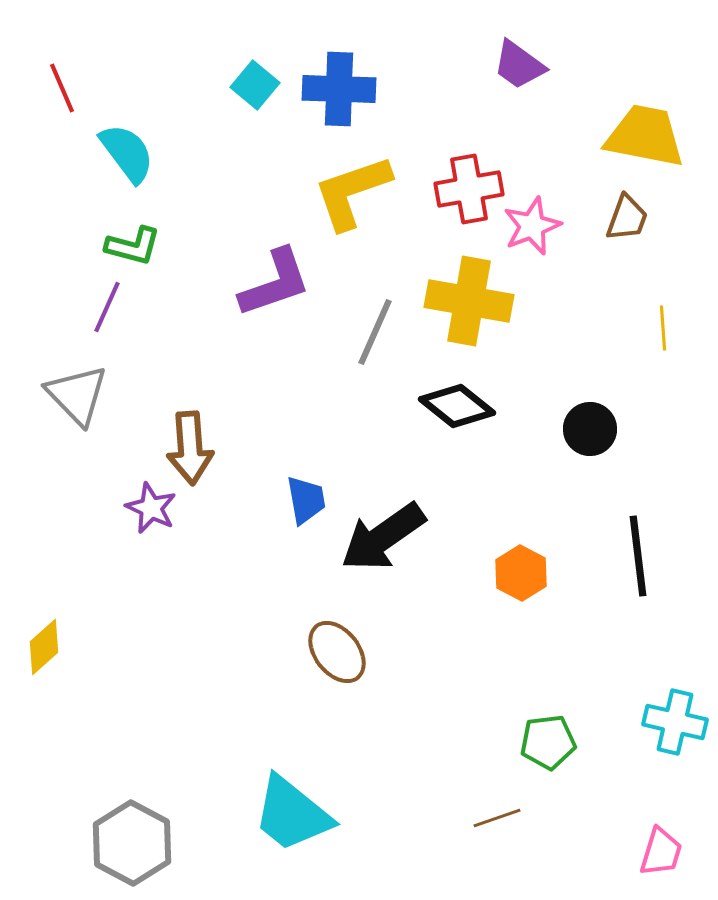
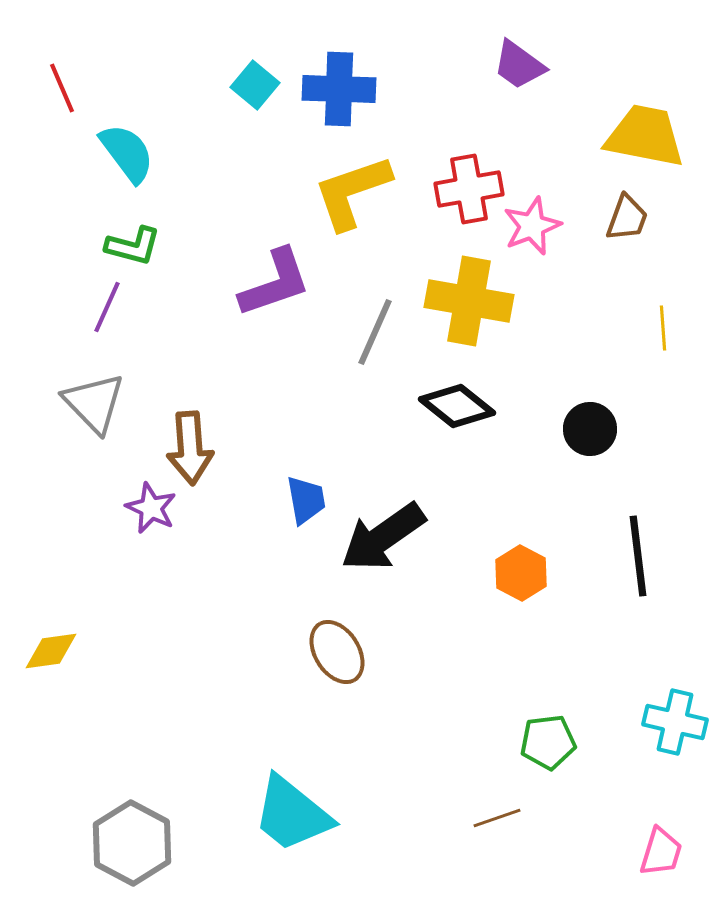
gray triangle: moved 17 px right, 8 px down
yellow diamond: moved 7 px right, 4 px down; rotated 34 degrees clockwise
brown ellipse: rotated 6 degrees clockwise
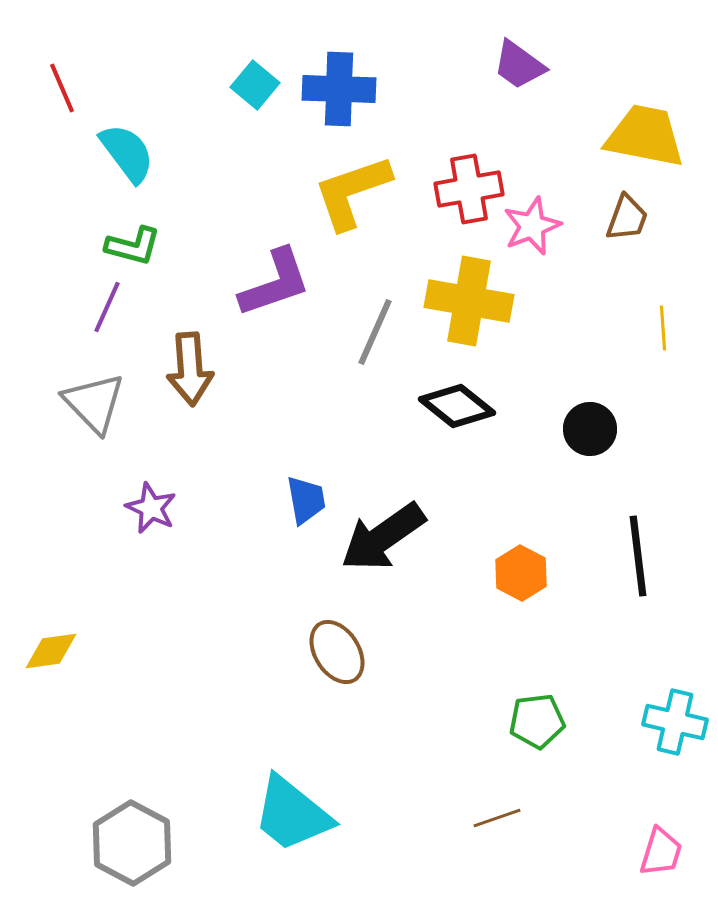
brown arrow: moved 79 px up
green pentagon: moved 11 px left, 21 px up
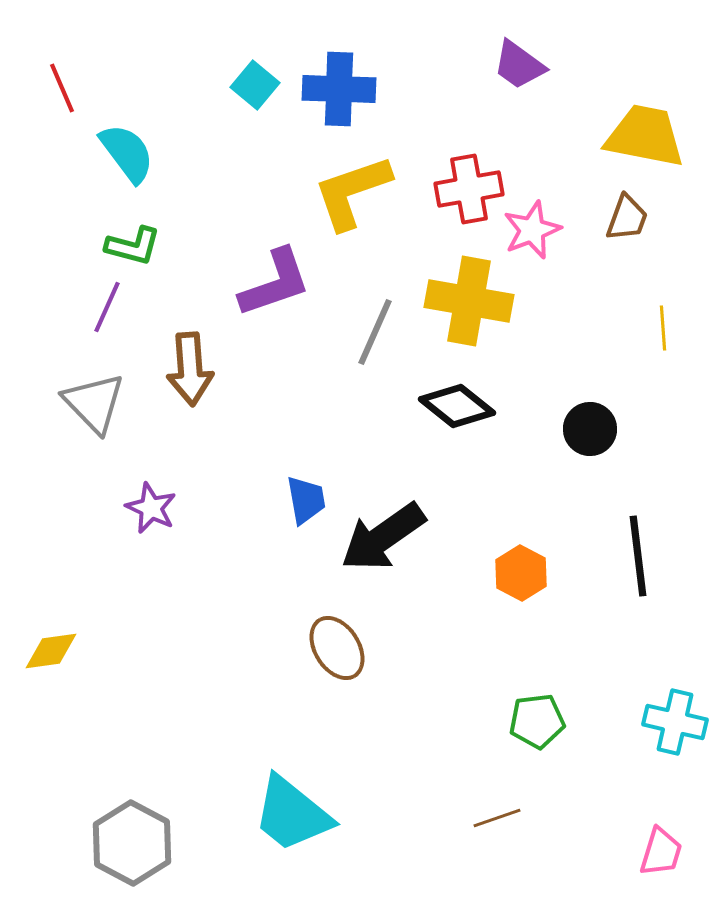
pink star: moved 4 px down
brown ellipse: moved 4 px up
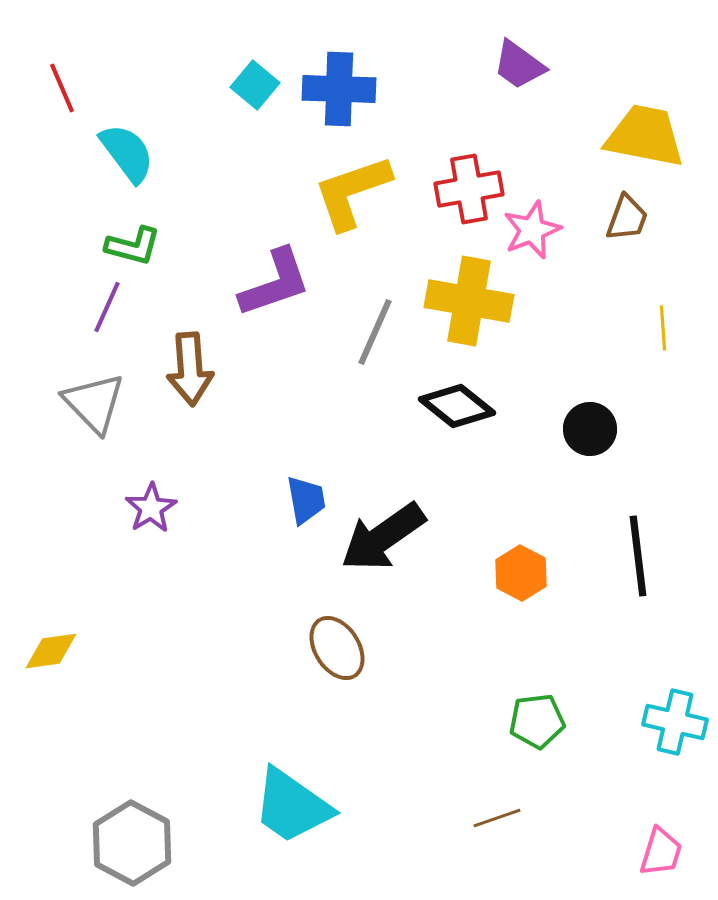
purple star: rotated 15 degrees clockwise
cyan trapezoid: moved 8 px up; rotated 4 degrees counterclockwise
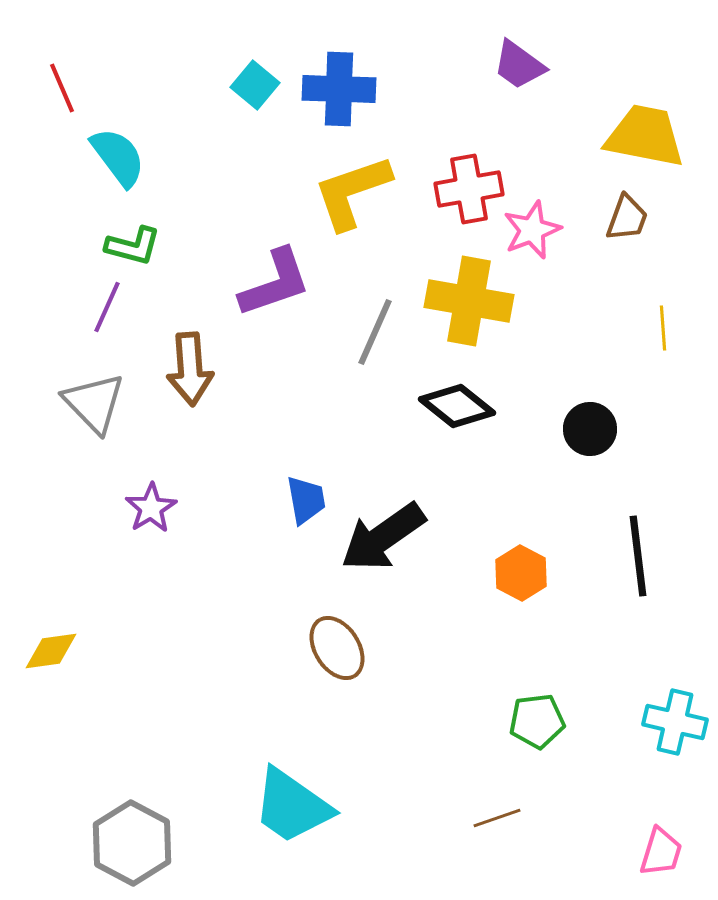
cyan semicircle: moved 9 px left, 4 px down
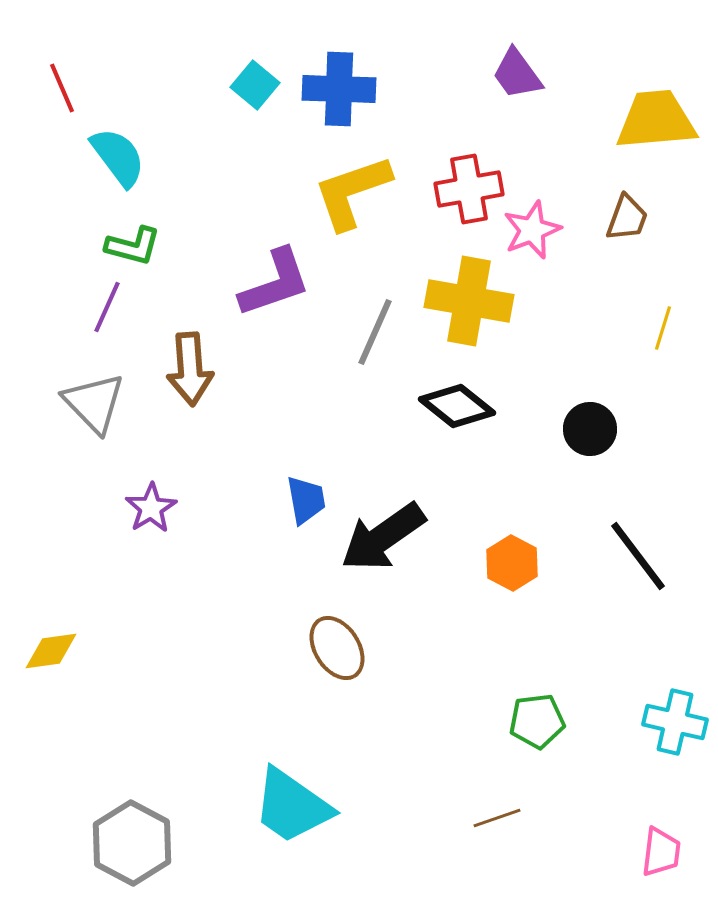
purple trapezoid: moved 2 px left, 9 px down; rotated 18 degrees clockwise
yellow trapezoid: moved 11 px right, 16 px up; rotated 16 degrees counterclockwise
yellow line: rotated 21 degrees clockwise
black line: rotated 30 degrees counterclockwise
orange hexagon: moved 9 px left, 10 px up
pink trapezoid: rotated 10 degrees counterclockwise
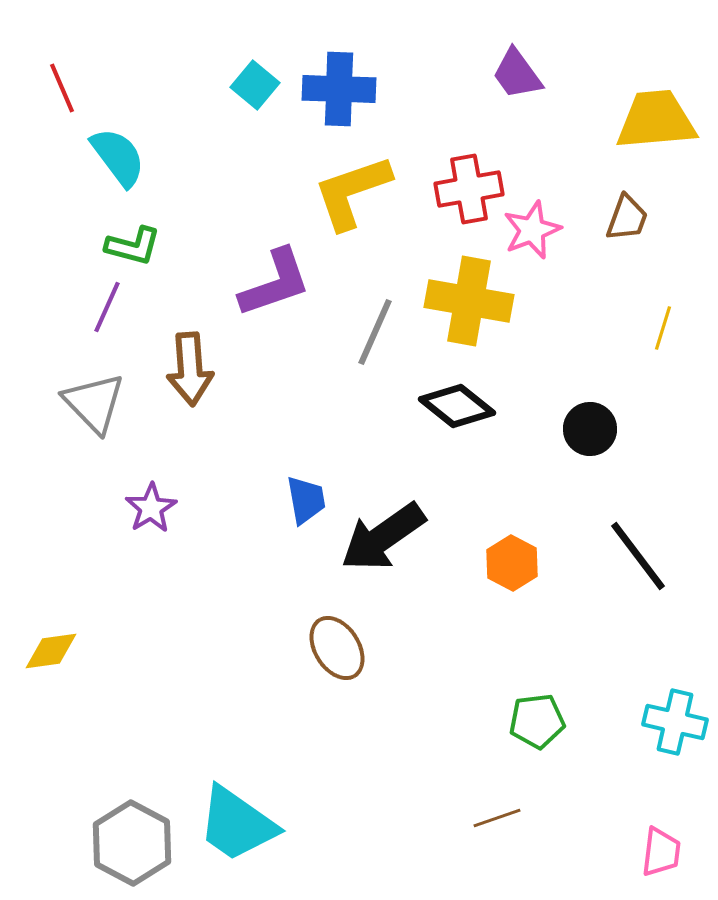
cyan trapezoid: moved 55 px left, 18 px down
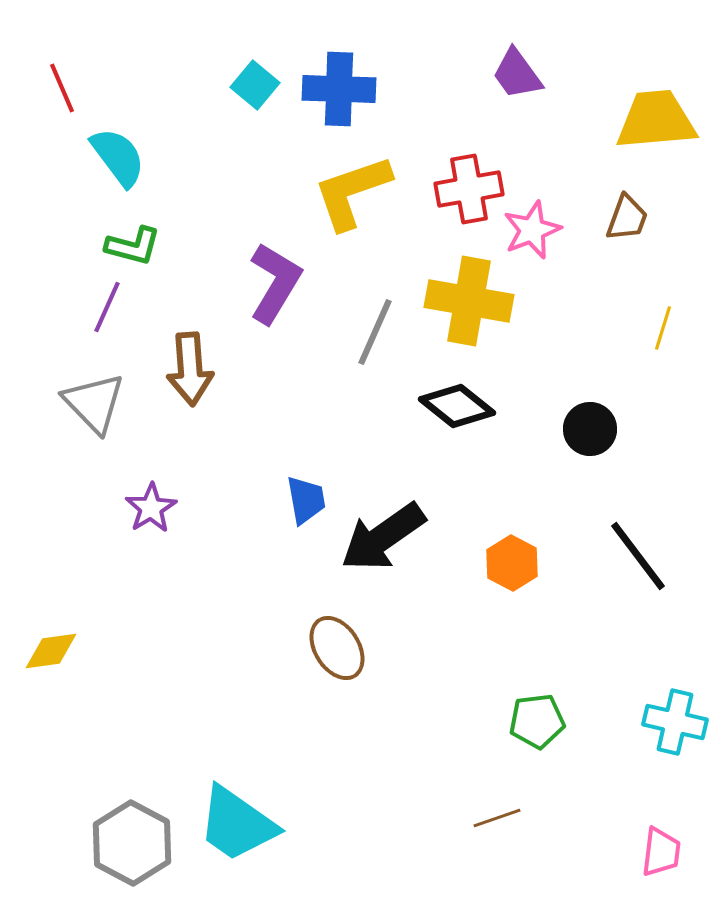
purple L-shape: rotated 40 degrees counterclockwise
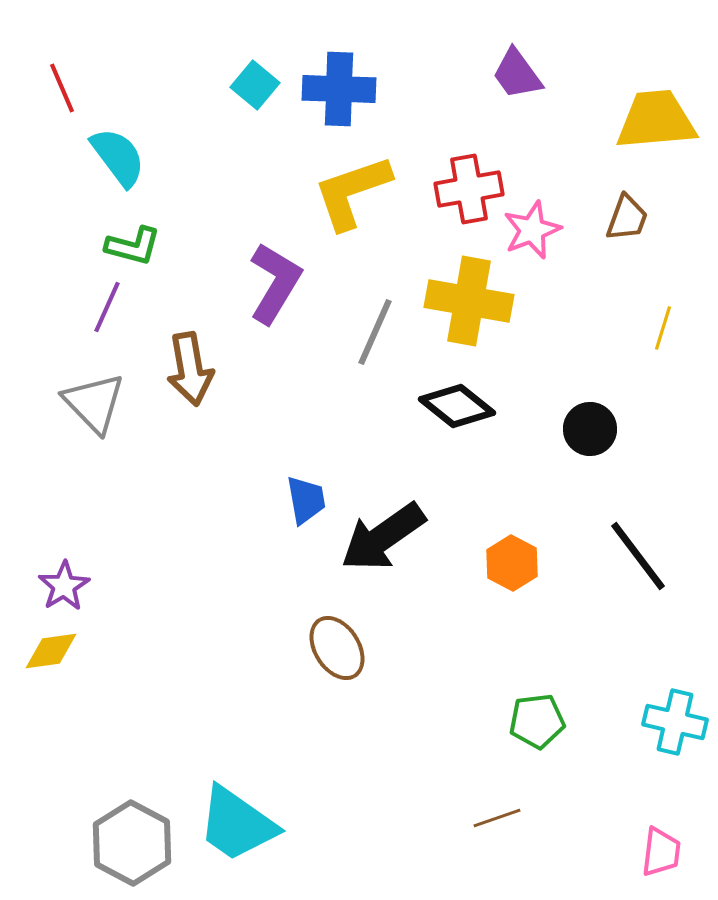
brown arrow: rotated 6 degrees counterclockwise
purple star: moved 87 px left, 78 px down
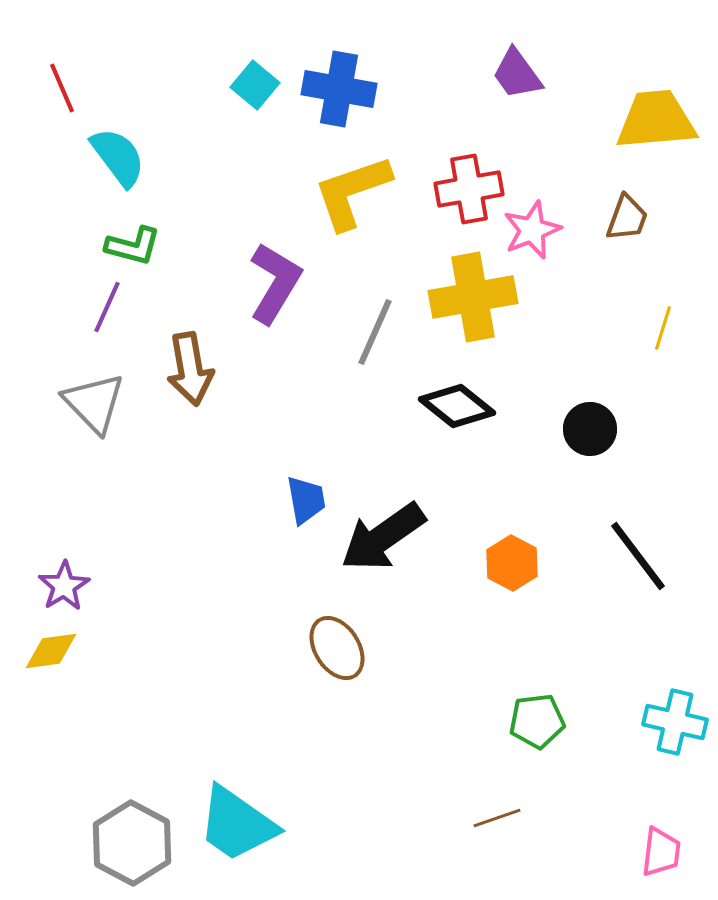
blue cross: rotated 8 degrees clockwise
yellow cross: moved 4 px right, 4 px up; rotated 20 degrees counterclockwise
